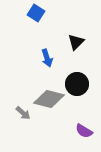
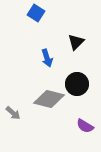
gray arrow: moved 10 px left
purple semicircle: moved 1 px right, 5 px up
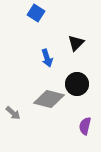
black triangle: moved 1 px down
purple semicircle: rotated 72 degrees clockwise
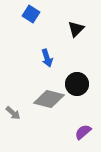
blue square: moved 5 px left, 1 px down
black triangle: moved 14 px up
purple semicircle: moved 2 px left, 6 px down; rotated 36 degrees clockwise
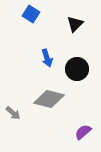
black triangle: moved 1 px left, 5 px up
black circle: moved 15 px up
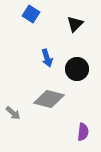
purple semicircle: rotated 138 degrees clockwise
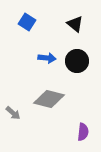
blue square: moved 4 px left, 8 px down
black triangle: rotated 36 degrees counterclockwise
blue arrow: rotated 66 degrees counterclockwise
black circle: moved 8 px up
